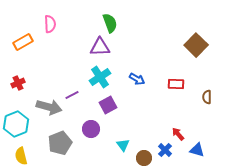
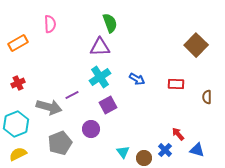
orange rectangle: moved 5 px left, 1 px down
cyan triangle: moved 7 px down
yellow semicircle: moved 3 px left, 2 px up; rotated 78 degrees clockwise
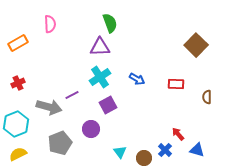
cyan triangle: moved 3 px left
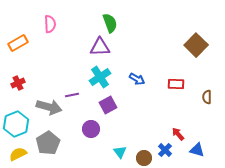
purple line: rotated 16 degrees clockwise
gray pentagon: moved 12 px left; rotated 10 degrees counterclockwise
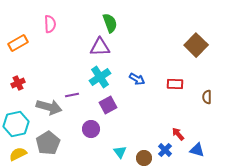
red rectangle: moved 1 px left
cyan hexagon: rotated 10 degrees clockwise
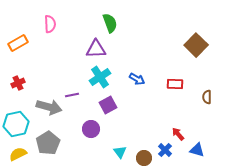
purple triangle: moved 4 px left, 2 px down
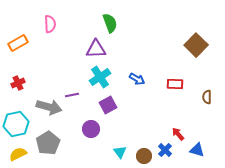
brown circle: moved 2 px up
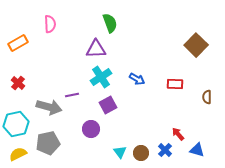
cyan cross: moved 1 px right
red cross: rotated 24 degrees counterclockwise
gray pentagon: rotated 20 degrees clockwise
brown circle: moved 3 px left, 3 px up
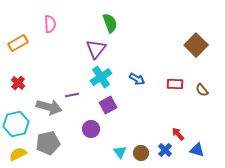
purple triangle: rotated 50 degrees counterclockwise
brown semicircle: moved 5 px left, 7 px up; rotated 40 degrees counterclockwise
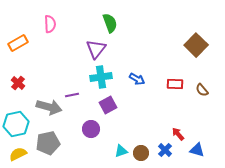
cyan cross: rotated 25 degrees clockwise
cyan triangle: moved 1 px right, 1 px up; rotated 48 degrees clockwise
